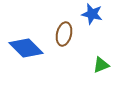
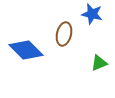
blue diamond: moved 2 px down
green triangle: moved 2 px left, 2 px up
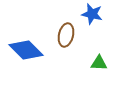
brown ellipse: moved 2 px right, 1 px down
green triangle: rotated 24 degrees clockwise
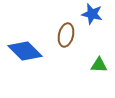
blue diamond: moved 1 px left, 1 px down
green triangle: moved 2 px down
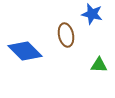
brown ellipse: rotated 25 degrees counterclockwise
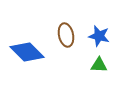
blue star: moved 7 px right, 22 px down
blue diamond: moved 2 px right, 1 px down
